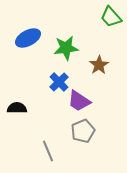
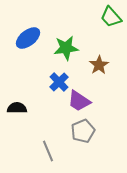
blue ellipse: rotated 10 degrees counterclockwise
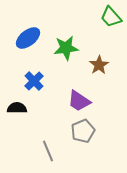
blue cross: moved 25 px left, 1 px up
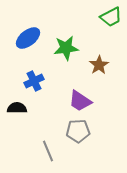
green trapezoid: rotated 75 degrees counterclockwise
blue cross: rotated 18 degrees clockwise
purple trapezoid: moved 1 px right
gray pentagon: moved 5 px left; rotated 20 degrees clockwise
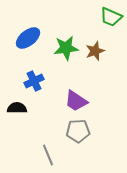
green trapezoid: rotated 50 degrees clockwise
brown star: moved 4 px left, 14 px up; rotated 12 degrees clockwise
purple trapezoid: moved 4 px left
gray line: moved 4 px down
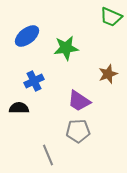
blue ellipse: moved 1 px left, 2 px up
brown star: moved 13 px right, 23 px down
purple trapezoid: moved 3 px right
black semicircle: moved 2 px right
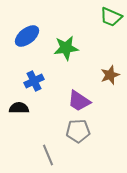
brown star: moved 2 px right, 1 px down
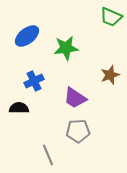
purple trapezoid: moved 4 px left, 3 px up
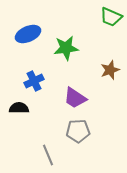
blue ellipse: moved 1 px right, 2 px up; rotated 15 degrees clockwise
brown star: moved 5 px up
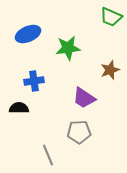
green star: moved 2 px right
blue cross: rotated 18 degrees clockwise
purple trapezoid: moved 9 px right
gray pentagon: moved 1 px right, 1 px down
